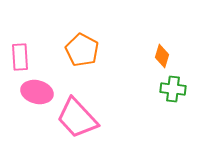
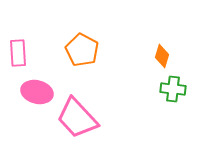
pink rectangle: moved 2 px left, 4 px up
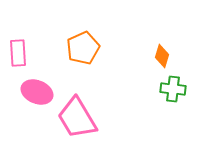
orange pentagon: moved 1 px right, 2 px up; rotated 20 degrees clockwise
pink ellipse: rotated 8 degrees clockwise
pink trapezoid: rotated 12 degrees clockwise
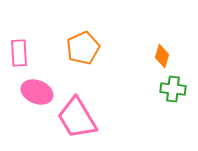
pink rectangle: moved 1 px right
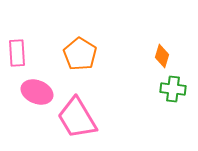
orange pentagon: moved 3 px left, 6 px down; rotated 16 degrees counterclockwise
pink rectangle: moved 2 px left
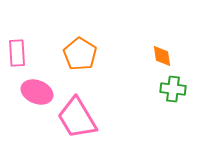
orange diamond: rotated 25 degrees counterclockwise
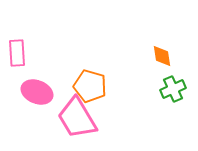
orange pentagon: moved 10 px right, 32 px down; rotated 16 degrees counterclockwise
green cross: rotated 30 degrees counterclockwise
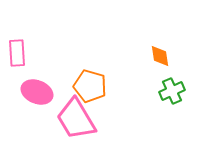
orange diamond: moved 2 px left
green cross: moved 1 px left, 2 px down
pink trapezoid: moved 1 px left, 1 px down
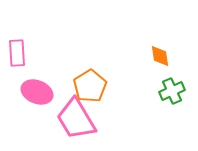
orange pentagon: rotated 24 degrees clockwise
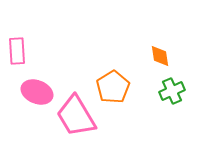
pink rectangle: moved 2 px up
orange pentagon: moved 23 px right, 1 px down
pink trapezoid: moved 3 px up
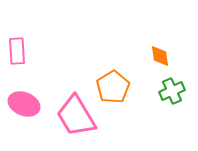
pink ellipse: moved 13 px left, 12 px down
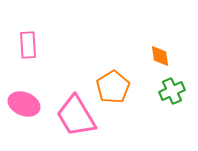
pink rectangle: moved 11 px right, 6 px up
